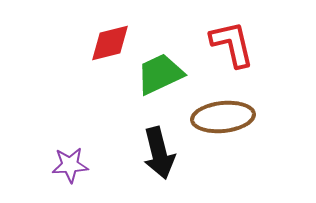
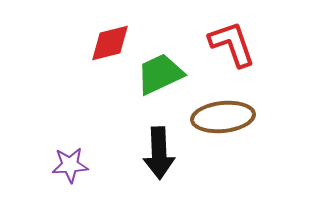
red L-shape: rotated 6 degrees counterclockwise
black arrow: rotated 12 degrees clockwise
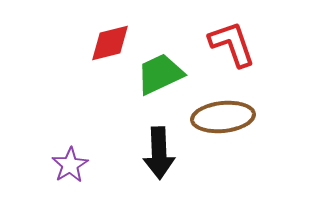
purple star: rotated 27 degrees counterclockwise
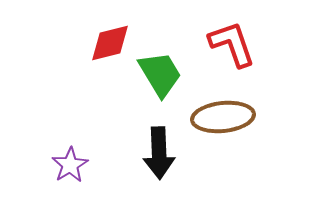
green trapezoid: rotated 84 degrees clockwise
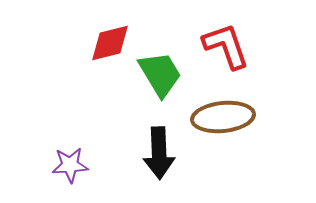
red L-shape: moved 6 px left, 2 px down
purple star: rotated 27 degrees clockwise
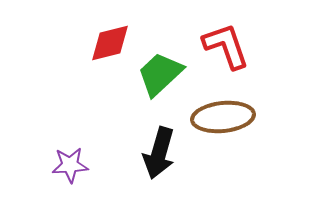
green trapezoid: rotated 102 degrees counterclockwise
black arrow: rotated 18 degrees clockwise
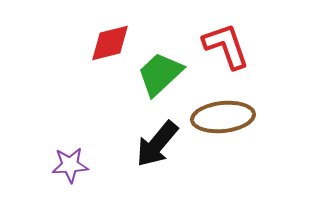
black arrow: moved 2 px left, 9 px up; rotated 24 degrees clockwise
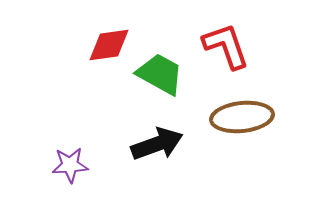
red diamond: moved 1 px left, 2 px down; rotated 6 degrees clockwise
green trapezoid: rotated 72 degrees clockwise
brown ellipse: moved 19 px right
black arrow: rotated 150 degrees counterclockwise
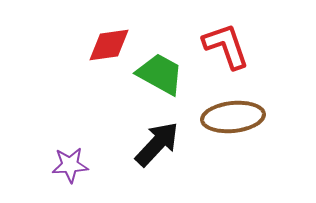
brown ellipse: moved 9 px left
black arrow: rotated 27 degrees counterclockwise
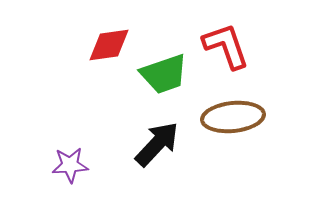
green trapezoid: moved 4 px right; rotated 132 degrees clockwise
